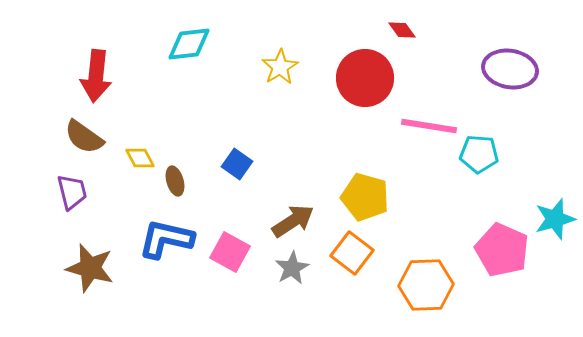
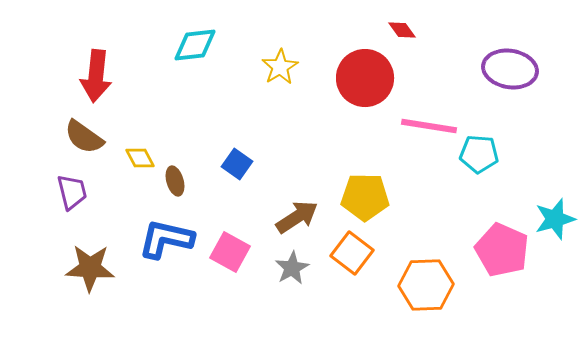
cyan diamond: moved 6 px right, 1 px down
yellow pentagon: rotated 15 degrees counterclockwise
brown arrow: moved 4 px right, 4 px up
brown star: rotated 12 degrees counterclockwise
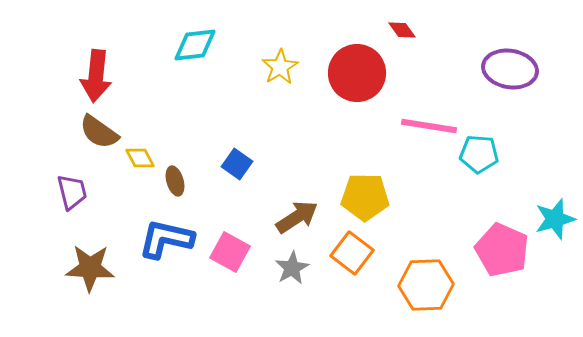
red circle: moved 8 px left, 5 px up
brown semicircle: moved 15 px right, 5 px up
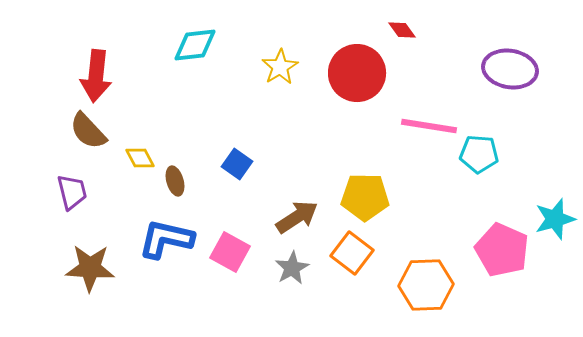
brown semicircle: moved 11 px left, 1 px up; rotated 12 degrees clockwise
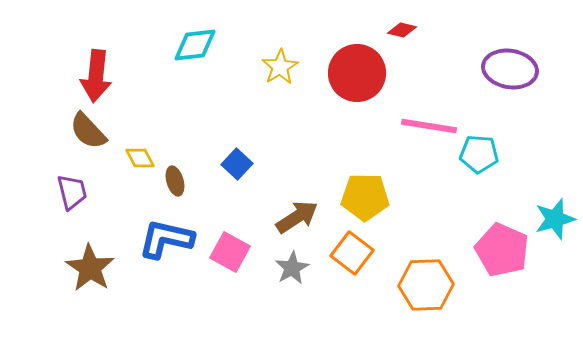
red diamond: rotated 40 degrees counterclockwise
blue square: rotated 8 degrees clockwise
brown star: rotated 30 degrees clockwise
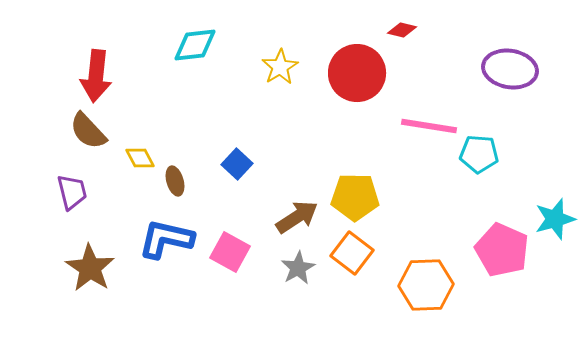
yellow pentagon: moved 10 px left
gray star: moved 6 px right
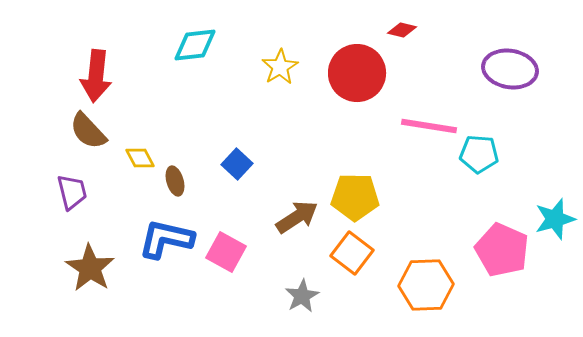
pink square: moved 4 px left
gray star: moved 4 px right, 28 px down
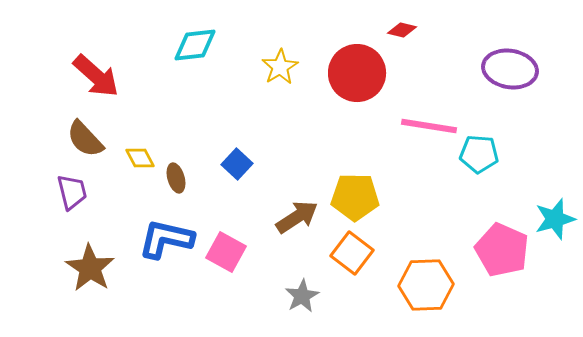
red arrow: rotated 54 degrees counterclockwise
brown semicircle: moved 3 px left, 8 px down
brown ellipse: moved 1 px right, 3 px up
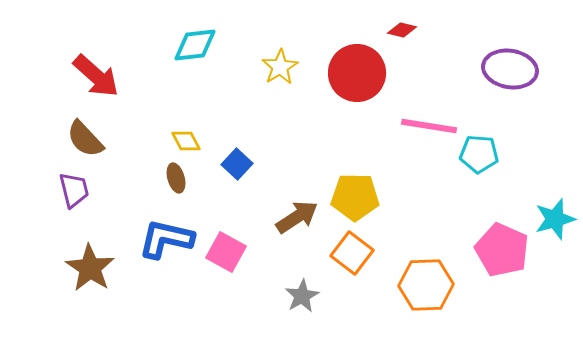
yellow diamond: moved 46 px right, 17 px up
purple trapezoid: moved 2 px right, 2 px up
